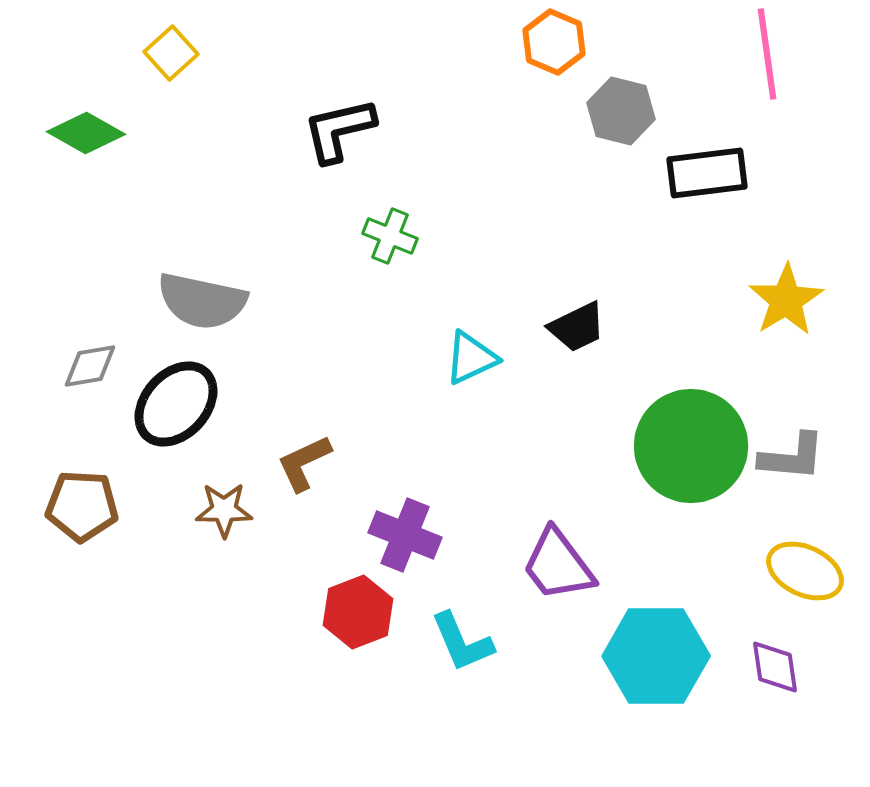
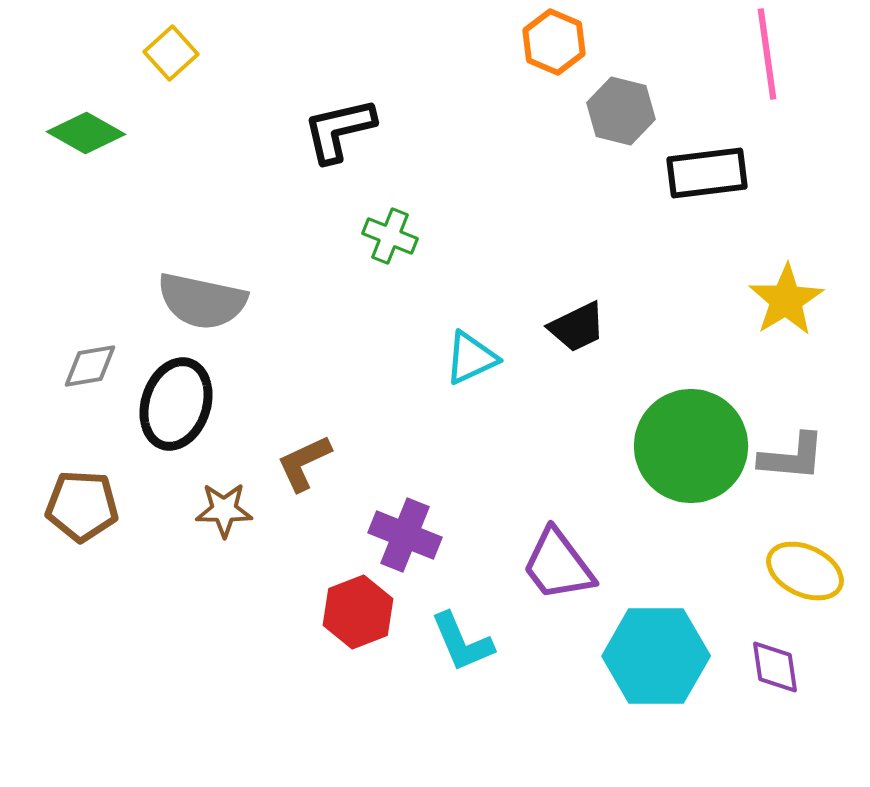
black ellipse: rotated 24 degrees counterclockwise
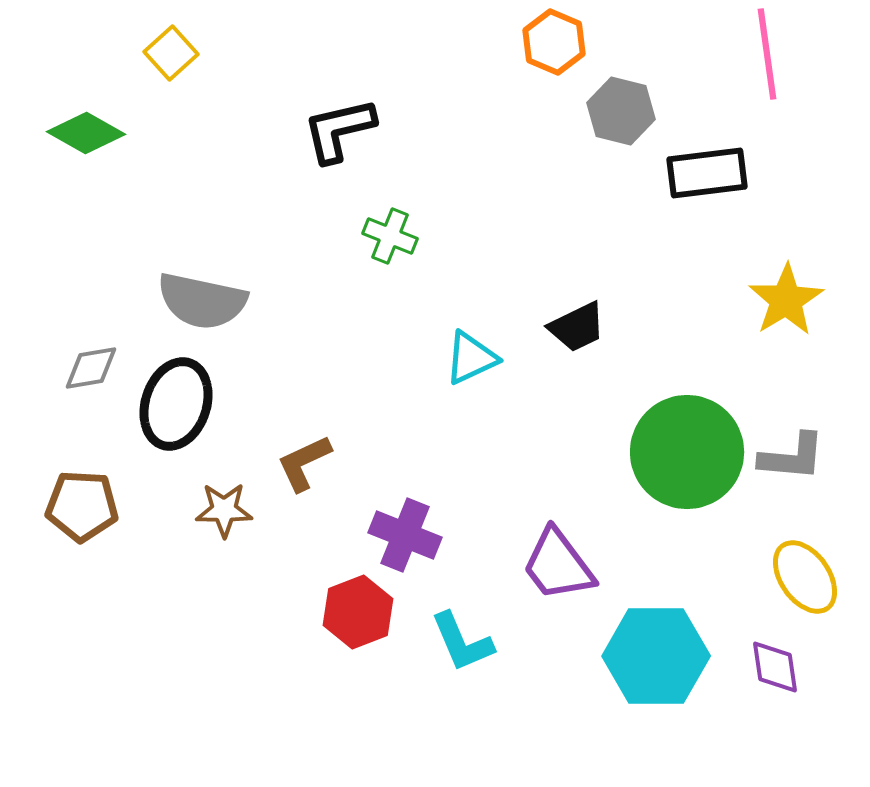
gray diamond: moved 1 px right, 2 px down
green circle: moved 4 px left, 6 px down
yellow ellipse: moved 6 px down; rotated 30 degrees clockwise
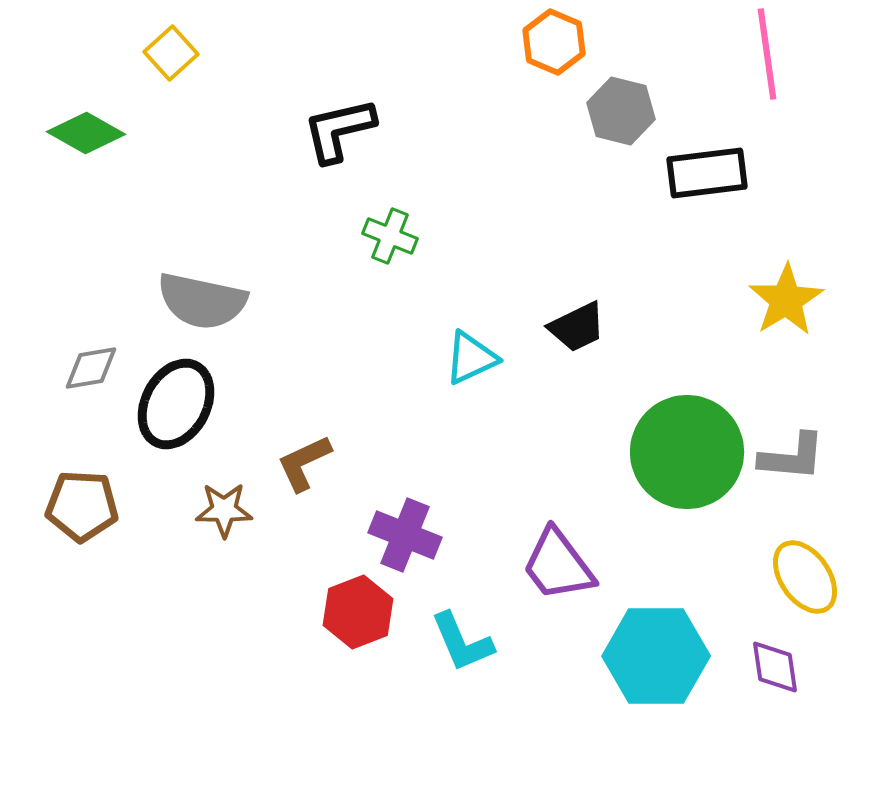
black ellipse: rotated 10 degrees clockwise
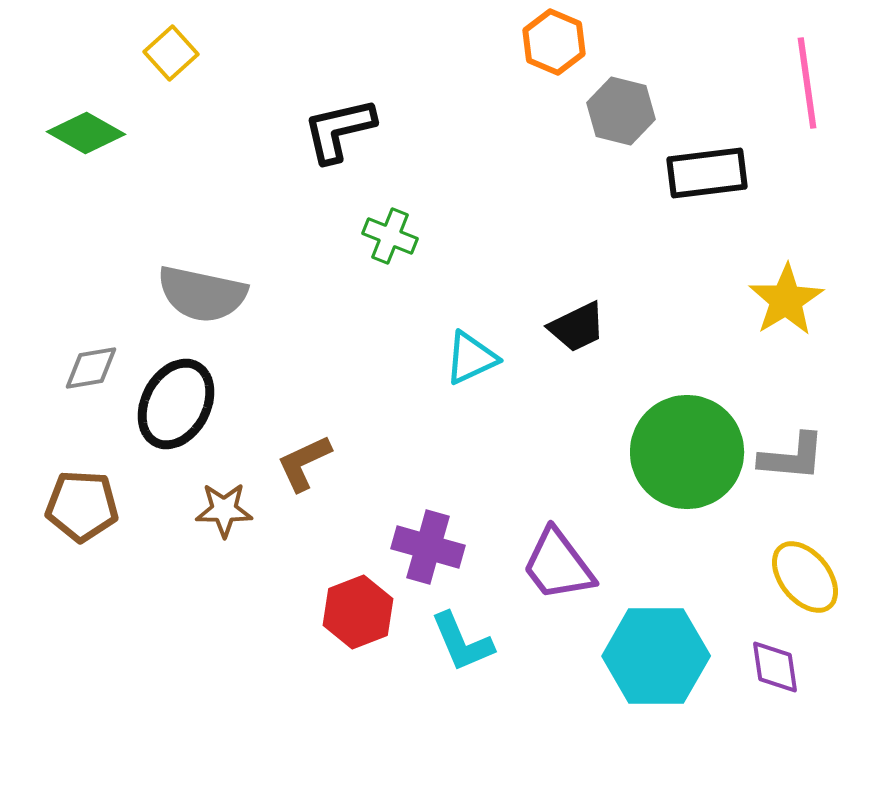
pink line: moved 40 px right, 29 px down
gray semicircle: moved 7 px up
purple cross: moved 23 px right, 12 px down; rotated 6 degrees counterclockwise
yellow ellipse: rotated 4 degrees counterclockwise
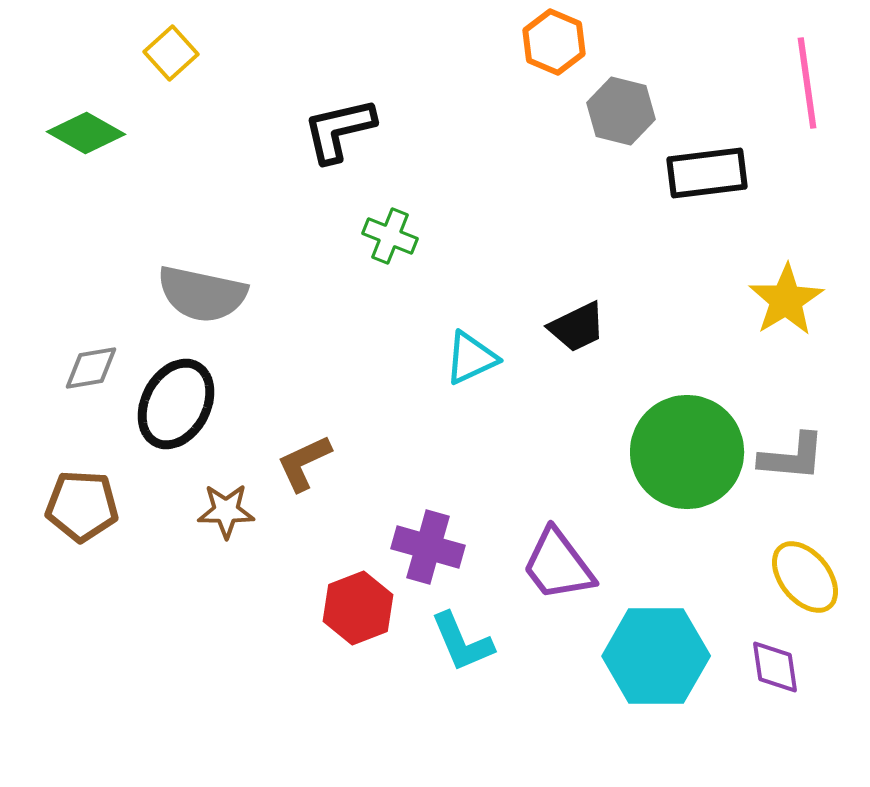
brown star: moved 2 px right, 1 px down
red hexagon: moved 4 px up
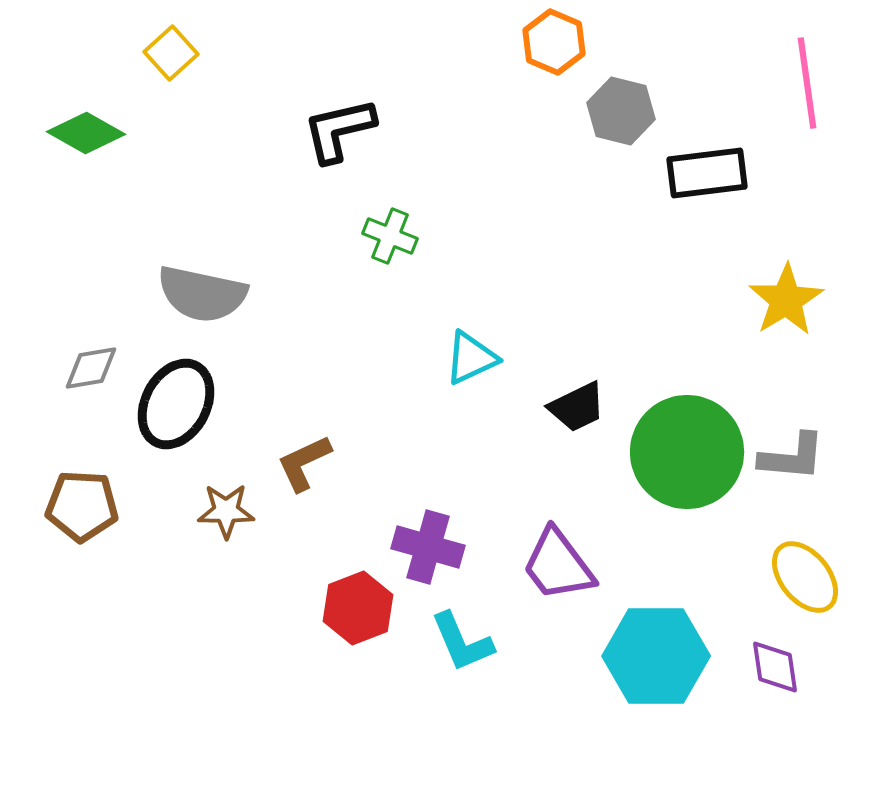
black trapezoid: moved 80 px down
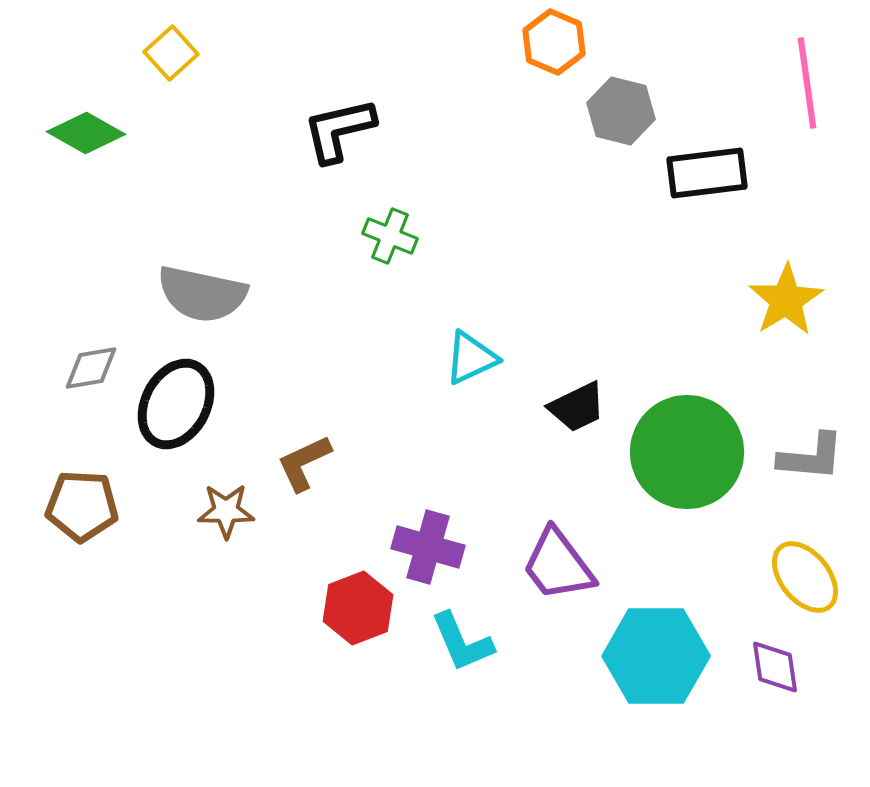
gray L-shape: moved 19 px right
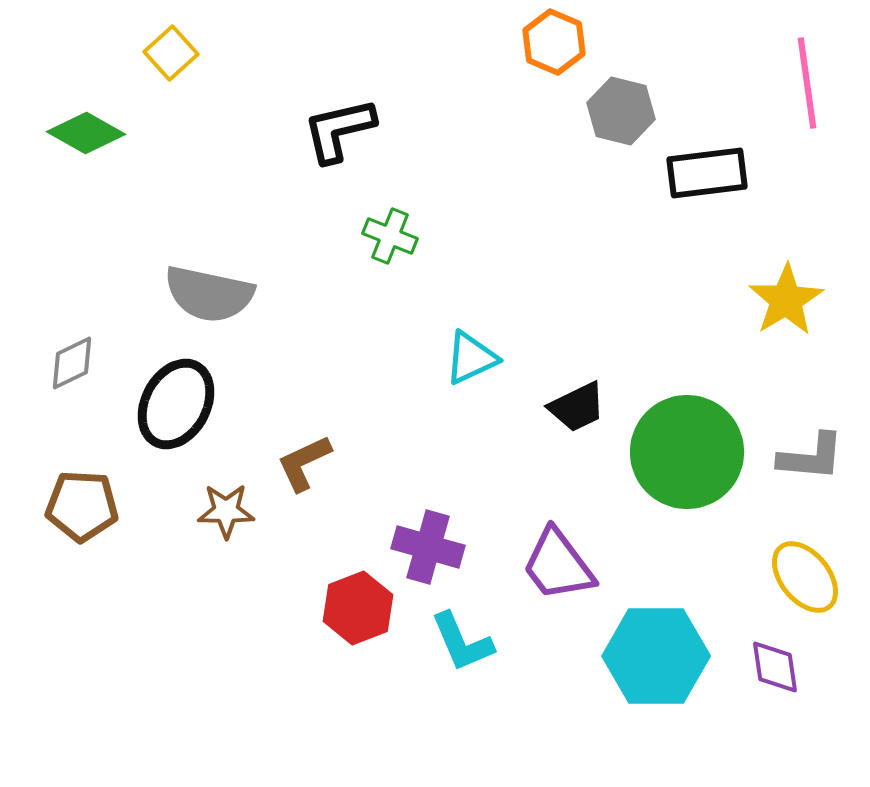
gray semicircle: moved 7 px right
gray diamond: moved 19 px left, 5 px up; rotated 16 degrees counterclockwise
